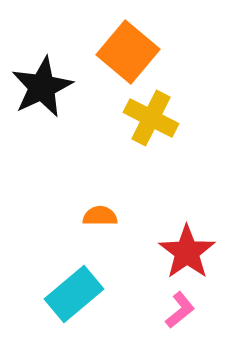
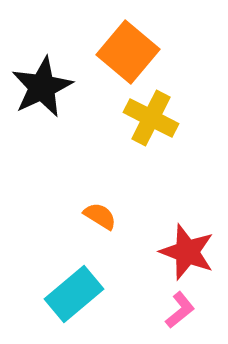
orange semicircle: rotated 32 degrees clockwise
red star: rotated 16 degrees counterclockwise
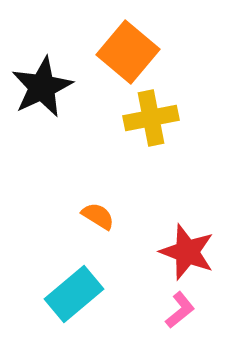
yellow cross: rotated 38 degrees counterclockwise
orange semicircle: moved 2 px left
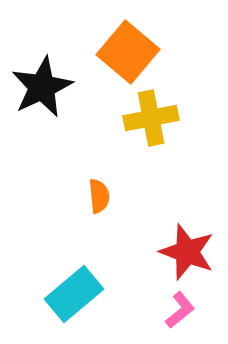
orange semicircle: moved 1 px right, 20 px up; rotated 52 degrees clockwise
